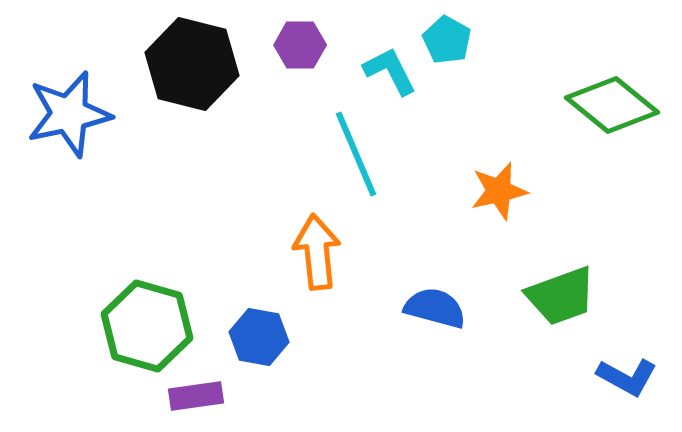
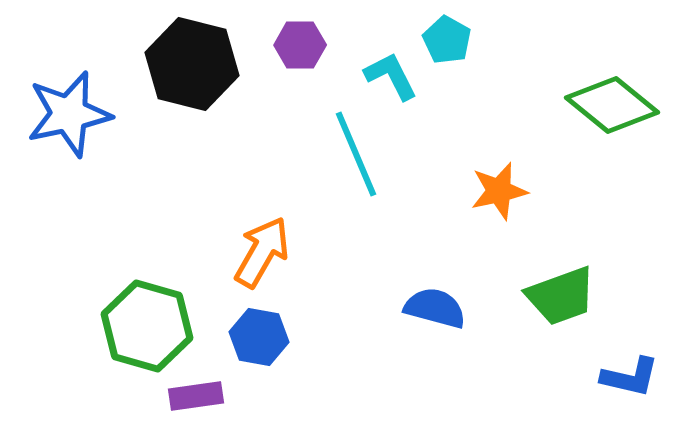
cyan L-shape: moved 1 px right, 5 px down
orange arrow: moved 55 px left; rotated 36 degrees clockwise
blue L-shape: moved 3 px right; rotated 16 degrees counterclockwise
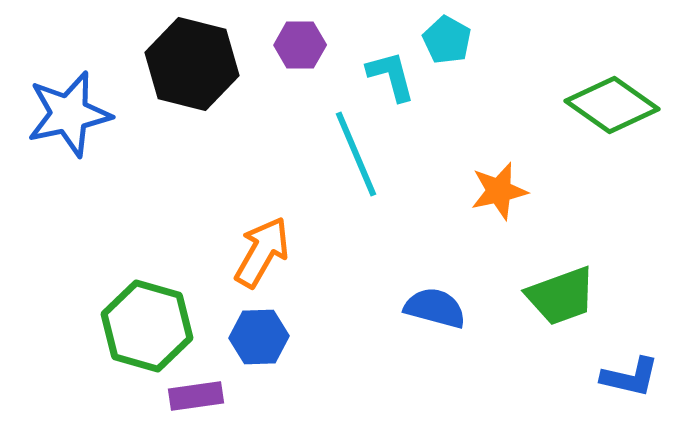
cyan L-shape: rotated 12 degrees clockwise
green diamond: rotated 4 degrees counterclockwise
blue hexagon: rotated 12 degrees counterclockwise
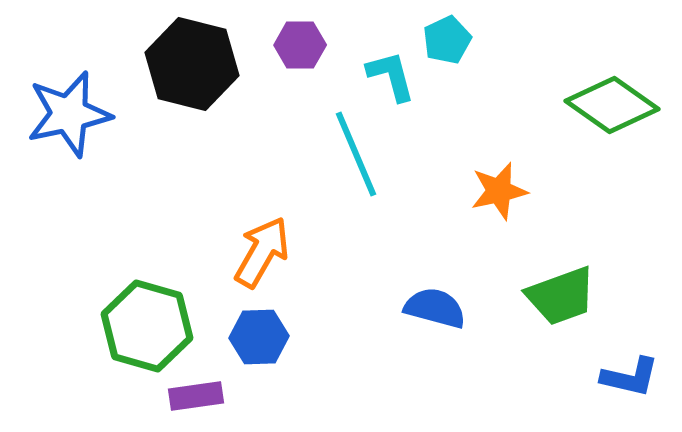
cyan pentagon: rotated 18 degrees clockwise
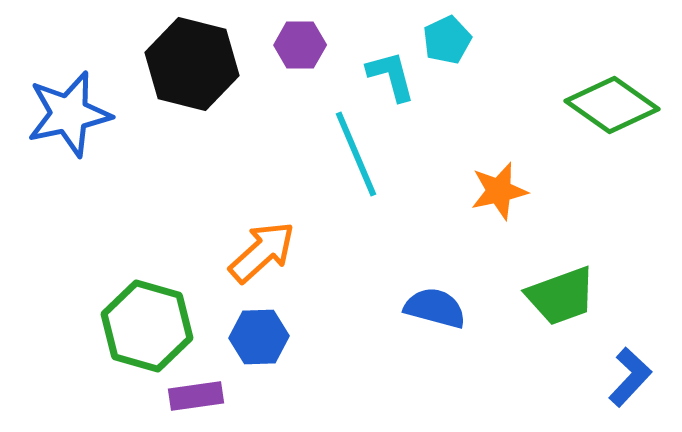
orange arrow: rotated 18 degrees clockwise
blue L-shape: rotated 60 degrees counterclockwise
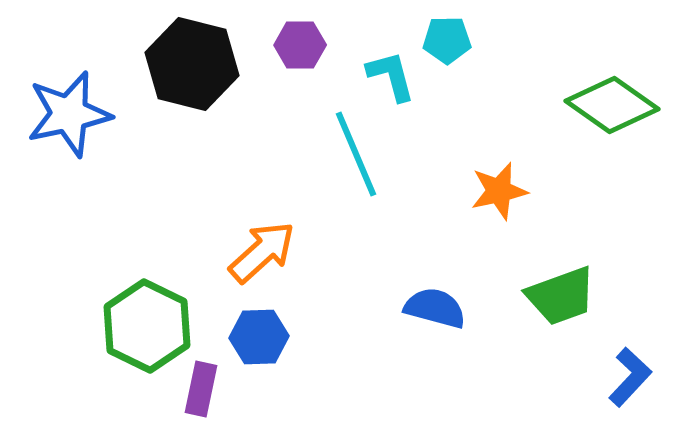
cyan pentagon: rotated 24 degrees clockwise
green hexagon: rotated 10 degrees clockwise
purple rectangle: moved 5 px right, 7 px up; rotated 70 degrees counterclockwise
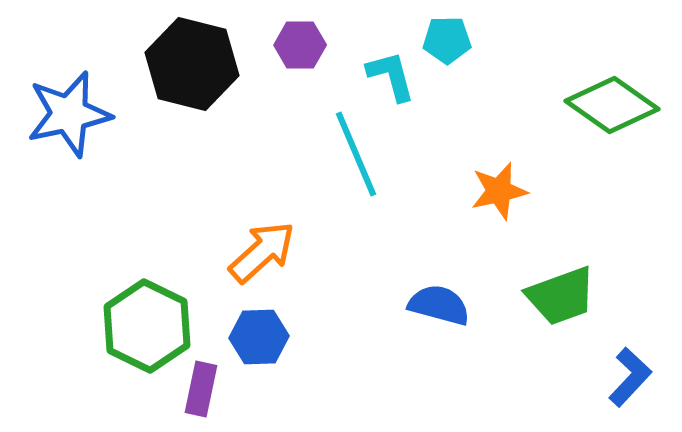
blue semicircle: moved 4 px right, 3 px up
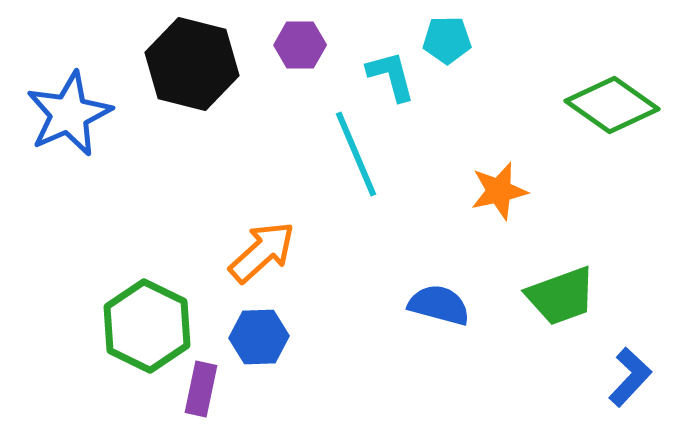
blue star: rotated 12 degrees counterclockwise
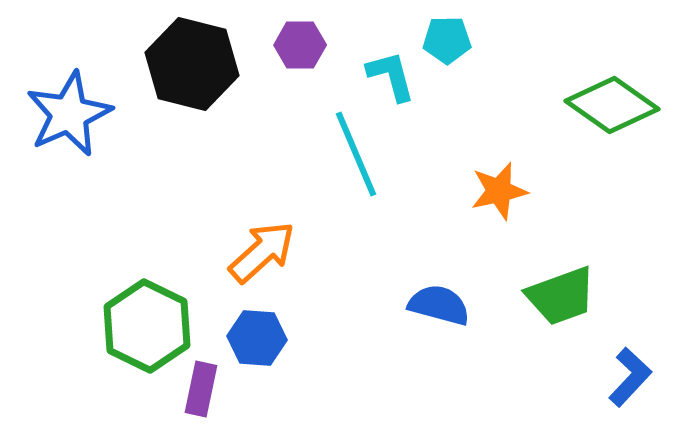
blue hexagon: moved 2 px left, 1 px down; rotated 6 degrees clockwise
